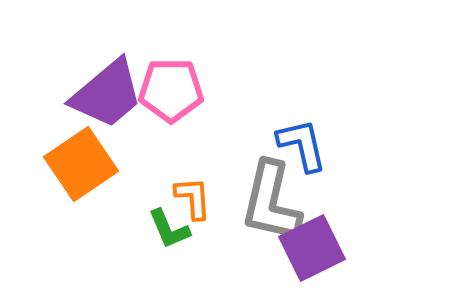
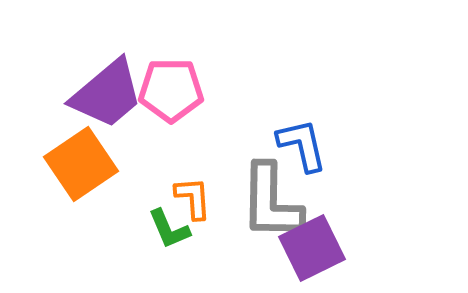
gray L-shape: rotated 12 degrees counterclockwise
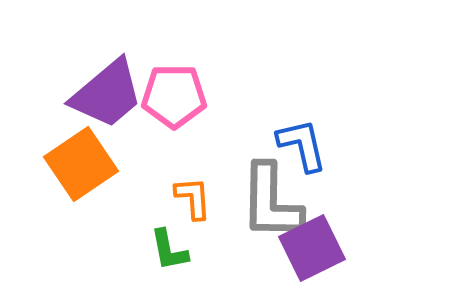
pink pentagon: moved 3 px right, 6 px down
green L-shape: moved 21 px down; rotated 12 degrees clockwise
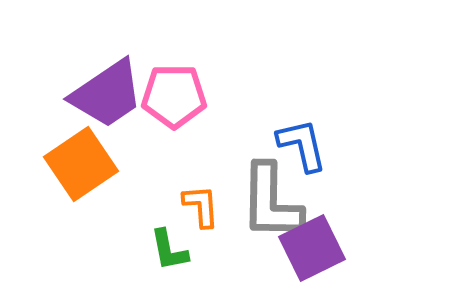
purple trapezoid: rotated 6 degrees clockwise
orange L-shape: moved 8 px right, 8 px down
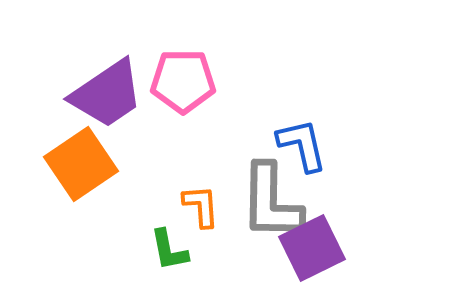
pink pentagon: moved 9 px right, 15 px up
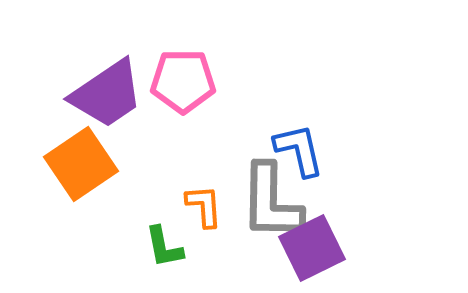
blue L-shape: moved 3 px left, 5 px down
orange L-shape: moved 3 px right
green L-shape: moved 5 px left, 3 px up
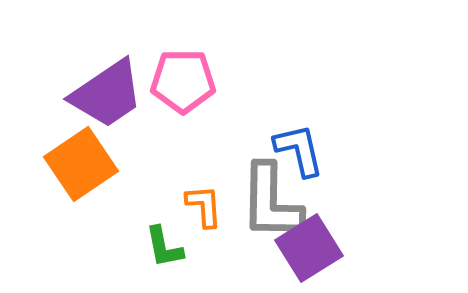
purple square: moved 3 px left; rotated 6 degrees counterclockwise
